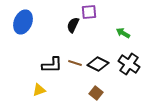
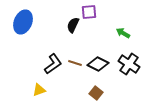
black L-shape: moved 1 px right, 1 px up; rotated 35 degrees counterclockwise
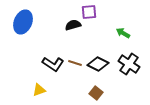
black semicircle: rotated 49 degrees clockwise
black L-shape: rotated 70 degrees clockwise
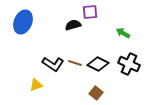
purple square: moved 1 px right
black cross: rotated 10 degrees counterclockwise
yellow triangle: moved 3 px left, 5 px up
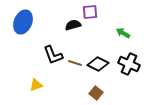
black L-shape: moved 9 px up; rotated 35 degrees clockwise
